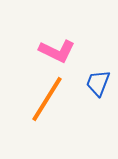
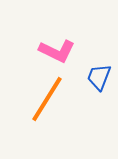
blue trapezoid: moved 1 px right, 6 px up
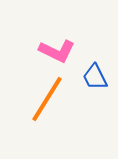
blue trapezoid: moved 4 px left; rotated 48 degrees counterclockwise
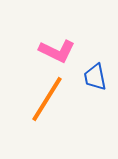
blue trapezoid: rotated 16 degrees clockwise
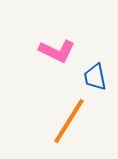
orange line: moved 22 px right, 22 px down
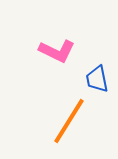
blue trapezoid: moved 2 px right, 2 px down
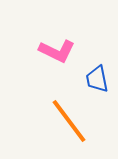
orange line: rotated 69 degrees counterclockwise
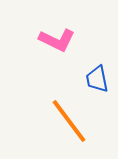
pink L-shape: moved 11 px up
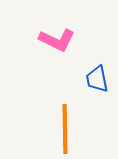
orange line: moved 4 px left, 8 px down; rotated 36 degrees clockwise
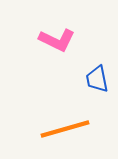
orange line: rotated 75 degrees clockwise
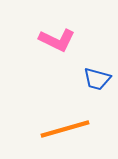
blue trapezoid: rotated 64 degrees counterclockwise
